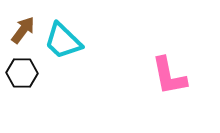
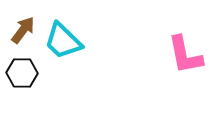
pink L-shape: moved 16 px right, 21 px up
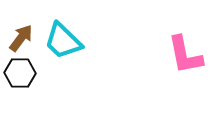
brown arrow: moved 2 px left, 8 px down
black hexagon: moved 2 px left
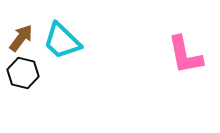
cyan trapezoid: moved 1 px left
black hexagon: moved 3 px right; rotated 12 degrees clockwise
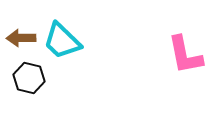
brown arrow: rotated 128 degrees counterclockwise
black hexagon: moved 6 px right, 5 px down
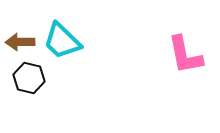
brown arrow: moved 1 px left, 4 px down
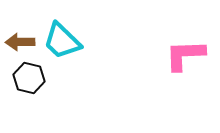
pink L-shape: rotated 99 degrees clockwise
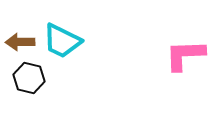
cyan trapezoid: rotated 18 degrees counterclockwise
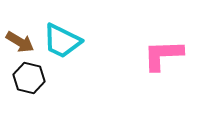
brown arrow: rotated 148 degrees counterclockwise
pink L-shape: moved 22 px left
